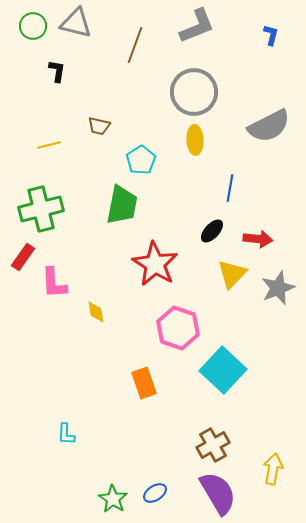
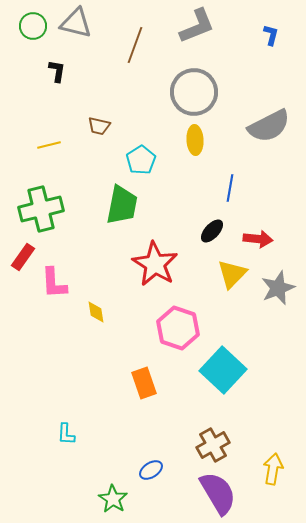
blue ellipse: moved 4 px left, 23 px up
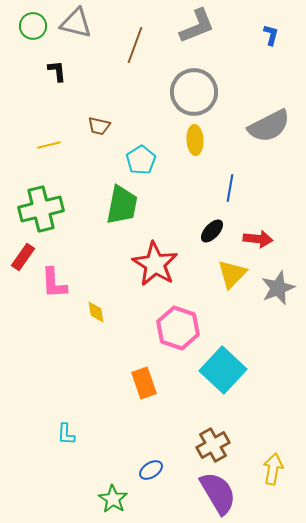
black L-shape: rotated 15 degrees counterclockwise
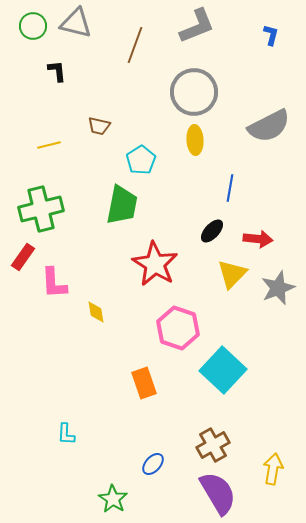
blue ellipse: moved 2 px right, 6 px up; rotated 15 degrees counterclockwise
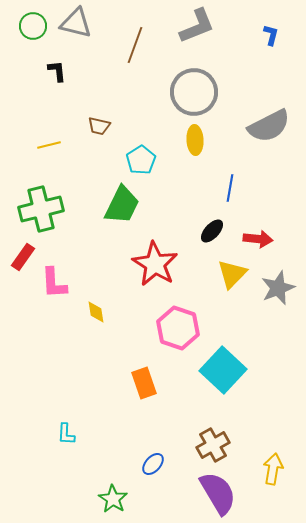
green trapezoid: rotated 15 degrees clockwise
